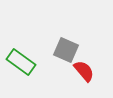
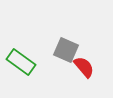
red semicircle: moved 4 px up
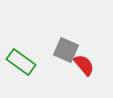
red semicircle: moved 2 px up
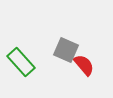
green rectangle: rotated 12 degrees clockwise
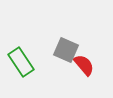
green rectangle: rotated 8 degrees clockwise
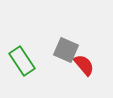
green rectangle: moved 1 px right, 1 px up
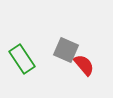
green rectangle: moved 2 px up
